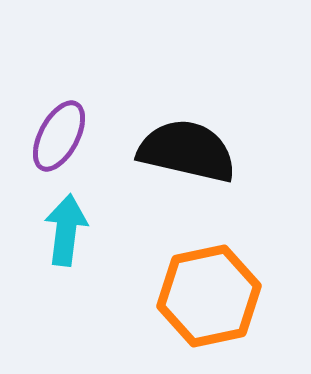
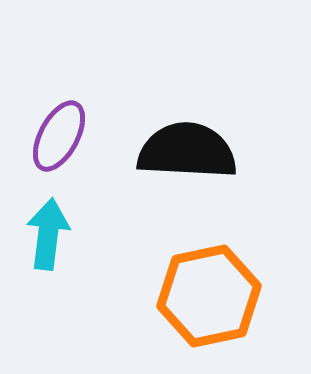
black semicircle: rotated 10 degrees counterclockwise
cyan arrow: moved 18 px left, 4 px down
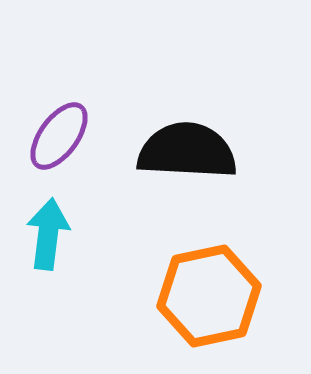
purple ellipse: rotated 8 degrees clockwise
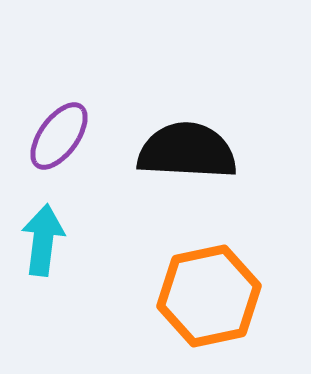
cyan arrow: moved 5 px left, 6 px down
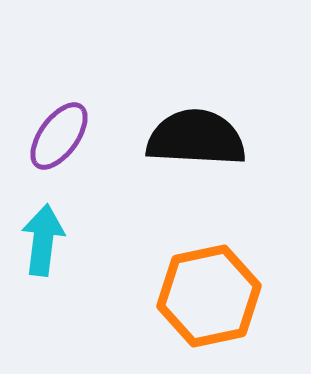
black semicircle: moved 9 px right, 13 px up
